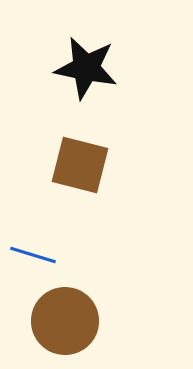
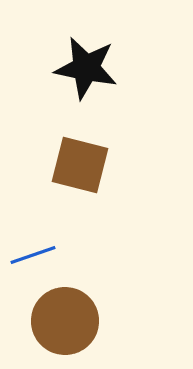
blue line: rotated 36 degrees counterclockwise
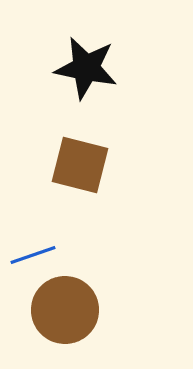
brown circle: moved 11 px up
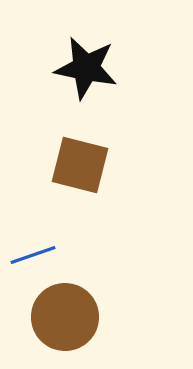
brown circle: moved 7 px down
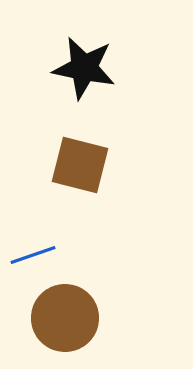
black star: moved 2 px left
brown circle: moved 1 px down
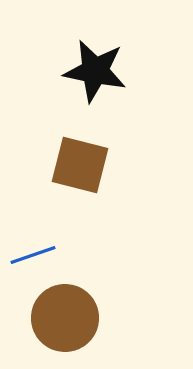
black star: moved 11 px right, 3 px down
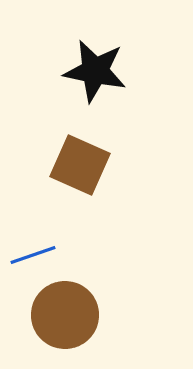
brown square: rotated 10 degrees clockwise
brown circle: moved 3 px up
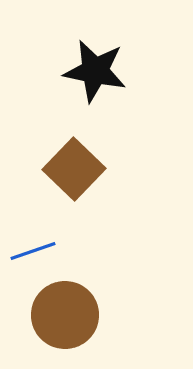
brown square: moved 6 px left, 4 px down; rotated 20 degrees clockwise
blue line: moved 4 px up
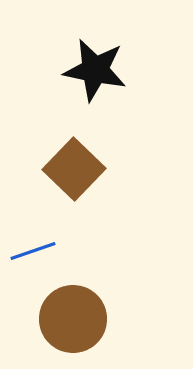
black star: moved 1 px up
brown circle: moved 8 px right, 4 px down
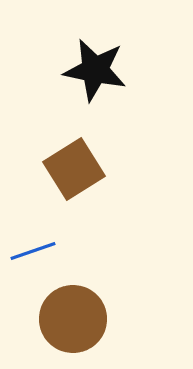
brown square: rotated 14 degrees clockwise
